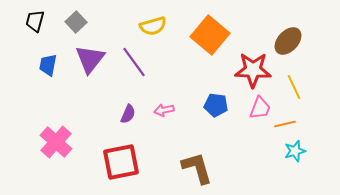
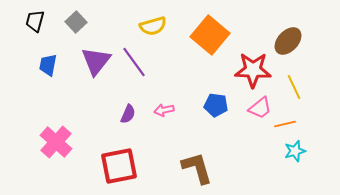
purple triangle: moved 6 px right, 2 px down
pink trapezoid: rotated 30 degrees clockwise
red square: moved 2 px left, 4 px down
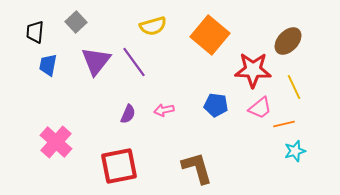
black trapezoid: moved 11 px down; rotated 10 degrees counterclockwise
orange line: moved 1 px left
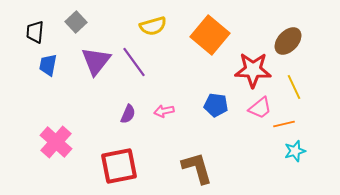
pink arrow: moved 1 px down
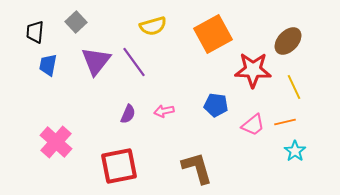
orange square: moved 3 px right, 1 px up; rotated 21 degrees clockwise
pink trapezoid: moved 7 px left, 17 px down
orange line: moved 1 px right, 2 px up
cyan star: rotated 20 degrees counterclockwise
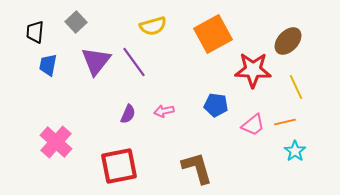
yellow line: moved 2 px right
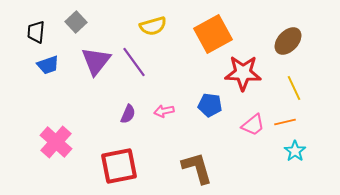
black trapezoid: moved 1 px right
blue trapezoid: rotated 120 degrees counterclockwise
red star: moved 10 px left, 3 px down
yellow line: moved 2 px left, 1 px down
blue pentagon: moved 6 px left
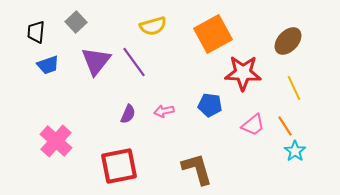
orange line: moved 4 px down; rotated 70 degrees clockwise
pink cross: moved 1 px up
brown L-shape: moved 1 px down
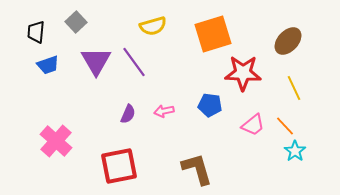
orange square: rotated 12 degrees clockwise
purple triangle: rotated 8 degrees counterclockwise
orange line: rotated 10 degrees counterclockwise
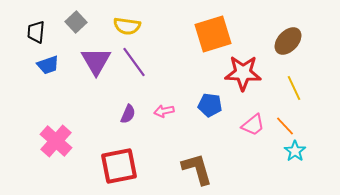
yellow semicircle: moved 26 px left; rotated 24 degrees clockwise
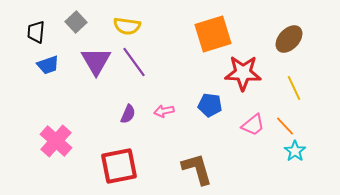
brown ellipse: moved 1 px right, 2 px up
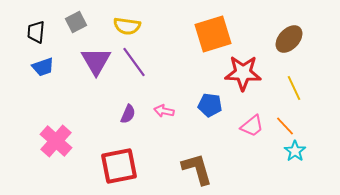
gray square: rotated 15 degrees clockwise
blue trapezoid: moved 5 px left, 2 px down
pink arrow: rotated 24 degrees clockwise
pink trapezoid: moved 1 px left, 1 px down
